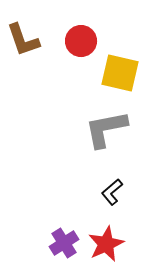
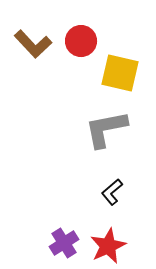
brown L-shape: moved 10 px right, 4 px down; rotated 24 degrees counterclockwise
red star: moved 2 px right, 2 px down
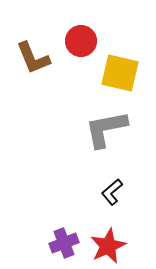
brown L-shape: moved 14 px down; rotated 21 degrees clockwise
purple cross: rotated 12 degrees clockwise
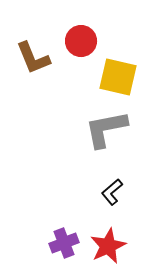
yellow square: moved 2 px left, 4 px down
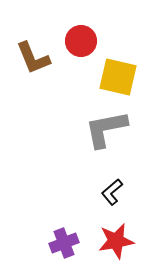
red star: moved 8 px right, 5 px up; rotated 15 degrees clockwise
